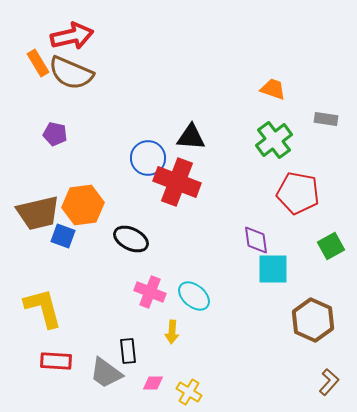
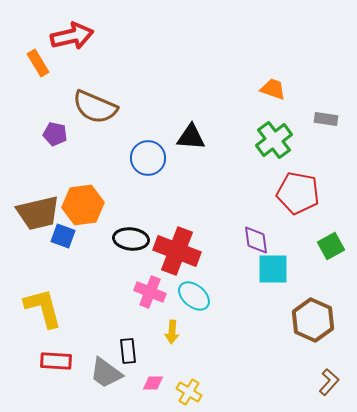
brown semicircle: moved 24 px right, 34 px down
red cross: moved 69 px down
black ellipse: rotated 20 degrees counterclockwise
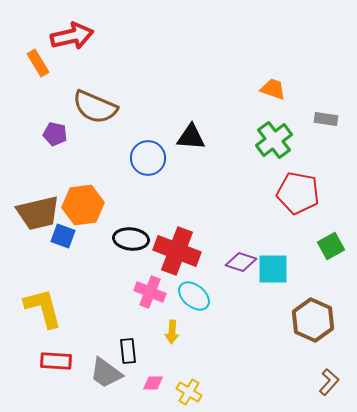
purple diamond: moved 15 px left, 22 px down; rotated 64 degrees counterclockwise
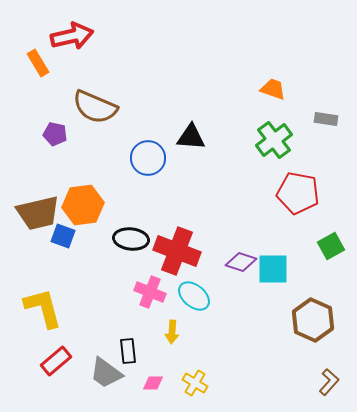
red rectangle: rotated 44 degrees counterclockwise
yellow cross: moved 6 px right, 9 px up
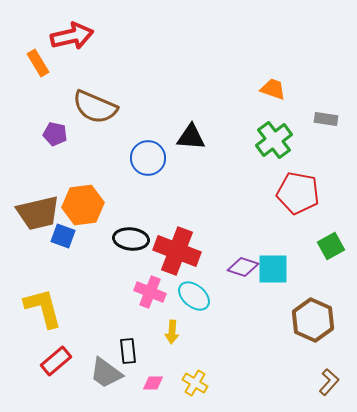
purple diamond: moved 2 px right, 5 px down
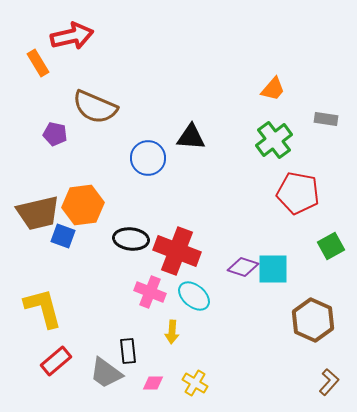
orange trapezoid: rotated 112 degrees clockwise
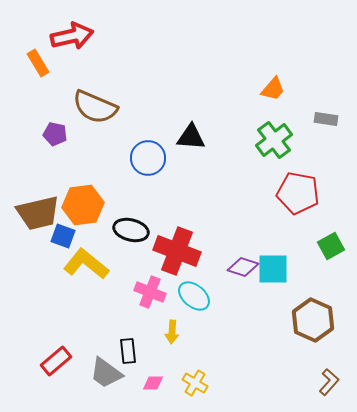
black ellipse: moved 9 px up; rotated 8 degrees clockwise
yellow L-shape: moved 43 px right, 44 px up; rotated 36 degrees counterclockwise
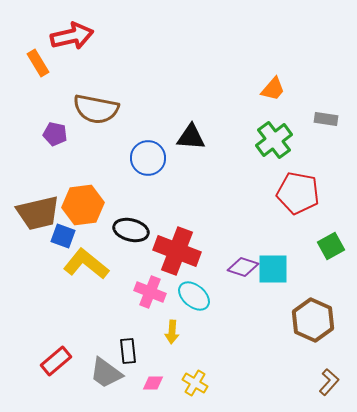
brown semicircle: moved 1 px right, 2 px down; rotated 12 degrees counterclockwise
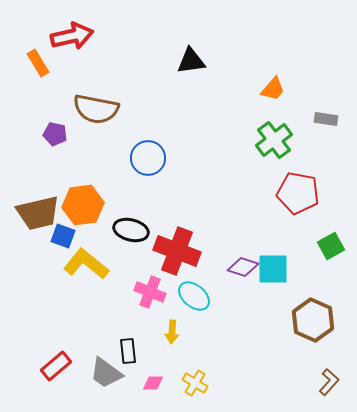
black triangle: moved 76 px up; rotated 12 degrees counterclockwise
red rectangle: moved 5 px down
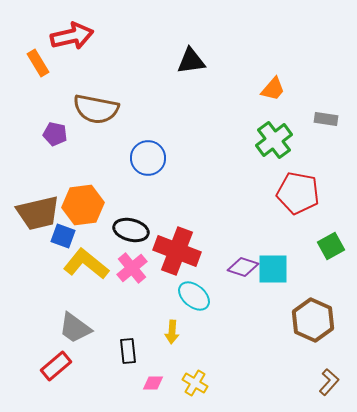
pink cross: moved 18 px left, 24 px up; rotated 28 degrees clockwise
gray trapezoid: moved 31 px left, 45 px up
